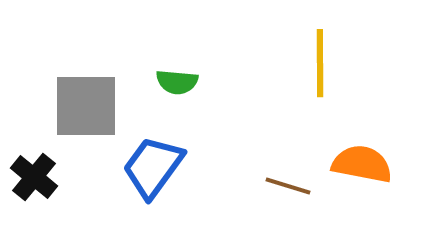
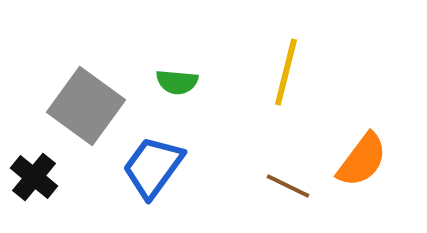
yellow line: moved 34 px left, 9 px down; rotated 14 degrees clockwise
gray square: rotated 36 degrees clockwise
orange semicircle: moved 4 px up; rotated 116 degrees clockwise
brown line: rotated 9 degrees clockwise
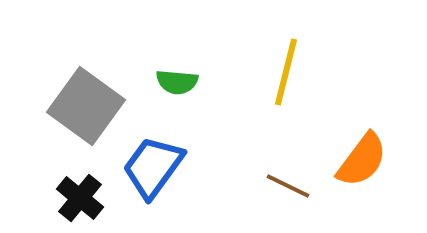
black cross: moved 46 px right, 21 px down
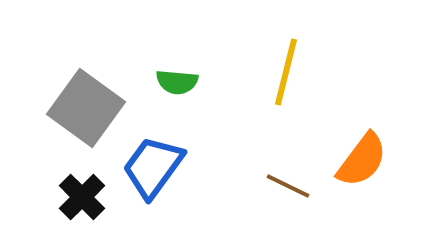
gray square: moved 2 px down
black cross: moved 2 px right, 1 px up; rotated 6 degrees clockwise
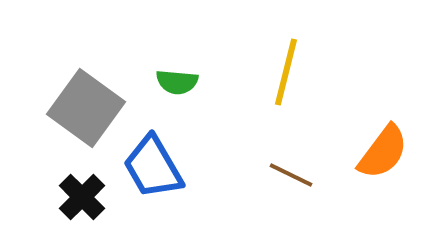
orange semicircle: moved 21 px right, 8 px up
blue trapezoid: rotated 66 degrees counterclockwise
brown line: moved 3 px right, 11 px up
